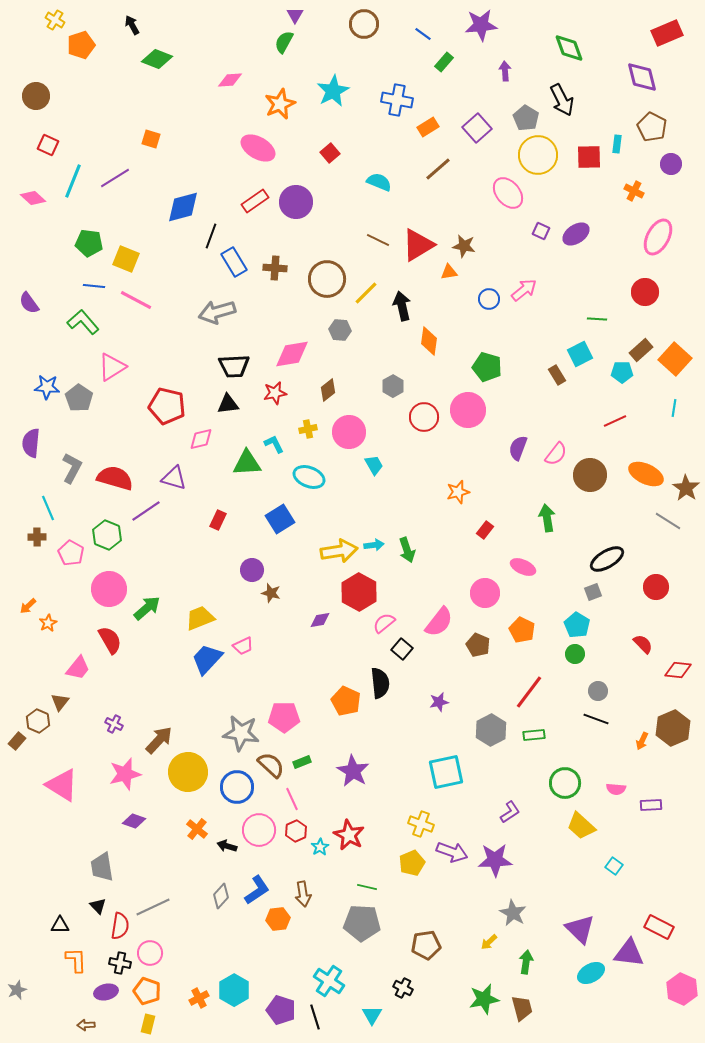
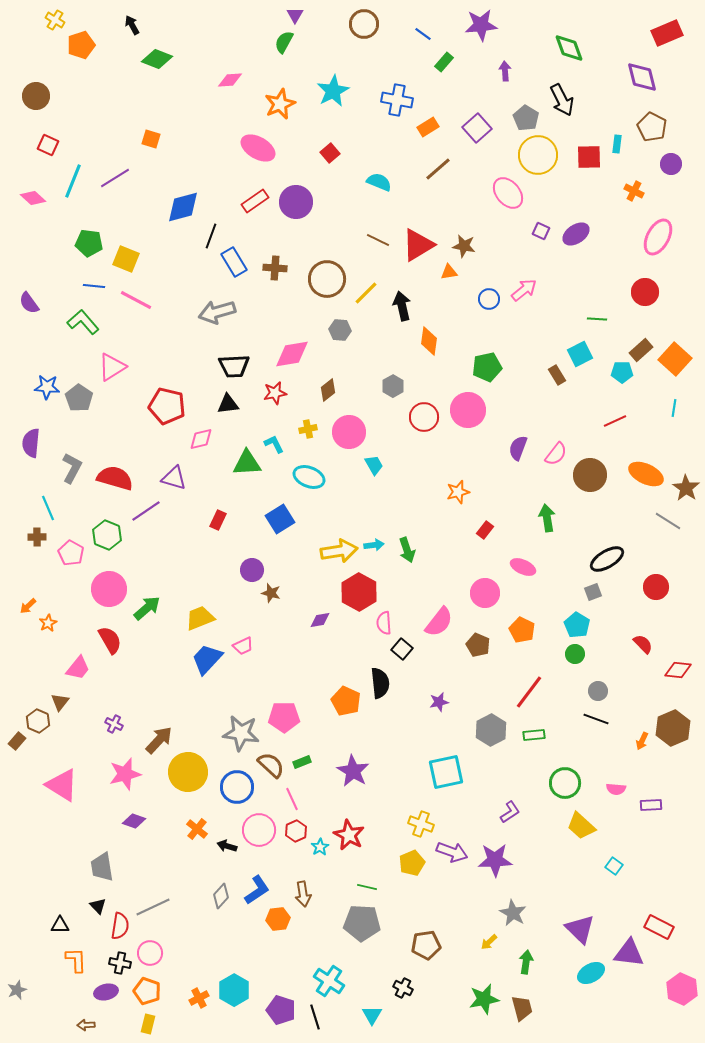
green pentagon at (487, 367): rotated 28 degrees counterclockwise
pink semicircle at (384, 623): rotated 55 degrees counterclockwise
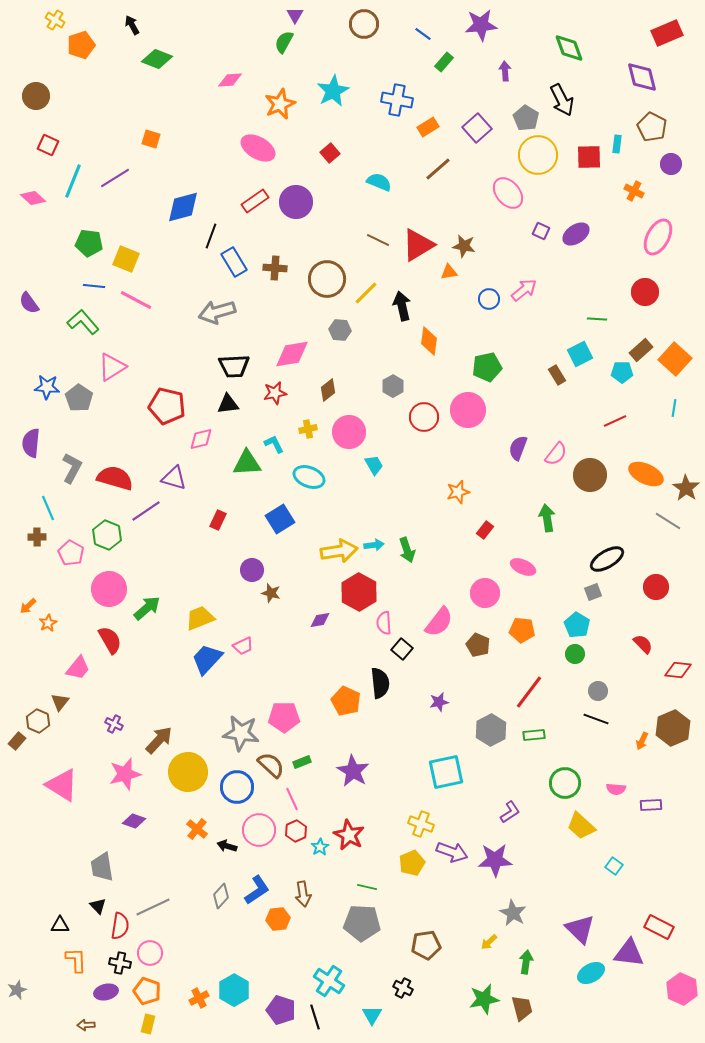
orange pentagon at (522, 630): rotated 20 degrees counterclockwise
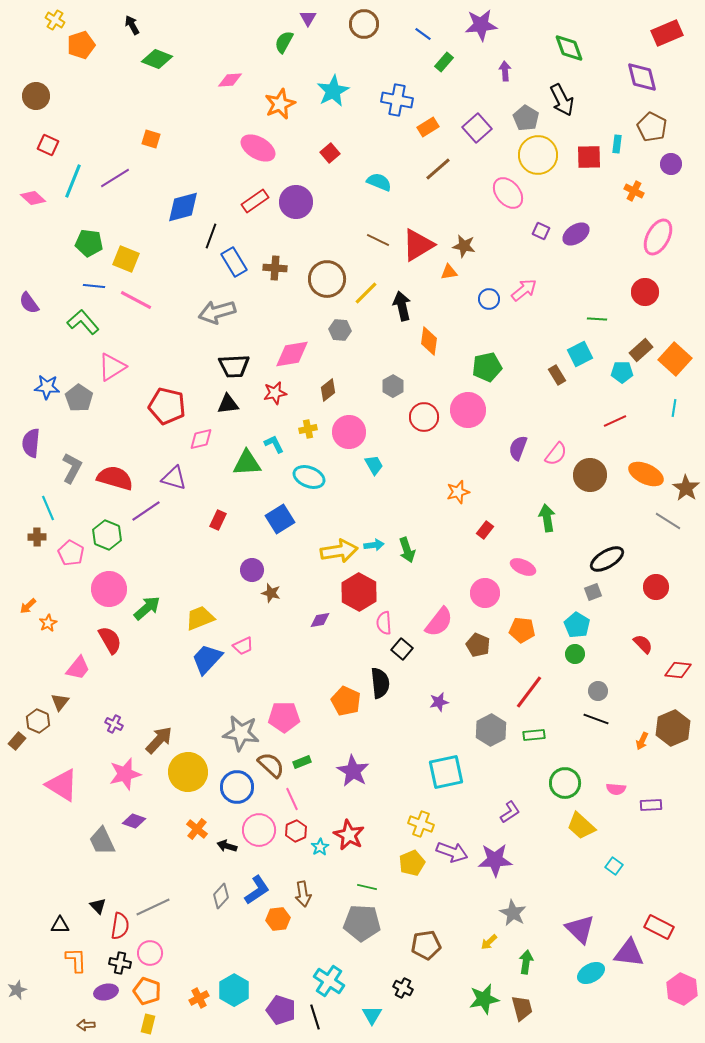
purple triangle at (295, 15): moved 13 px right, 3 px down
gray trapezoid at (102, 867): moved 26 px up; rotated 16 degrees counterclockwise
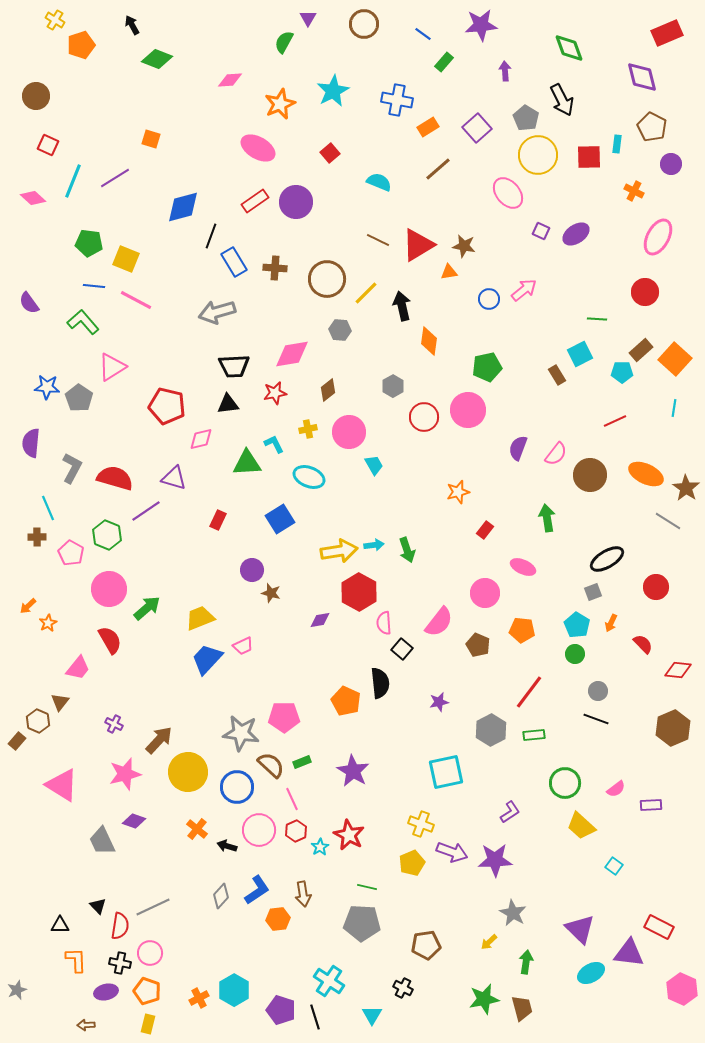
orange arrow at (642, 741): moved 31 px left, 118 px up
pink semicircle at (616, 789): rotated 42 degrees counterclockwise
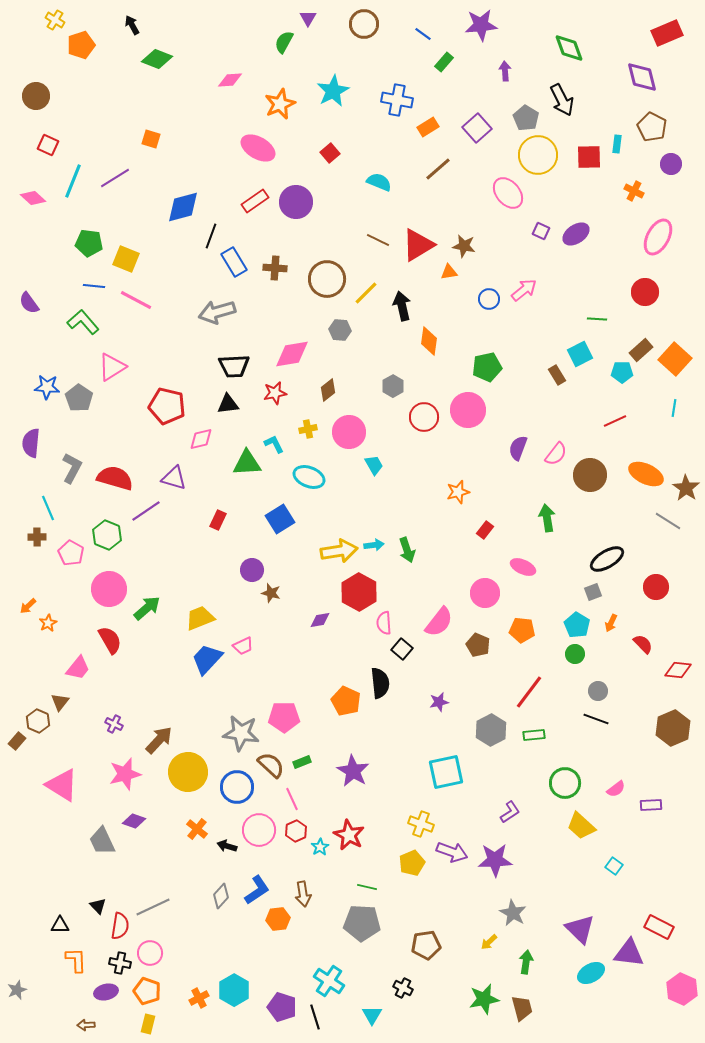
purple pentagon at (281, 1010): moved 1 px right, 3 px up
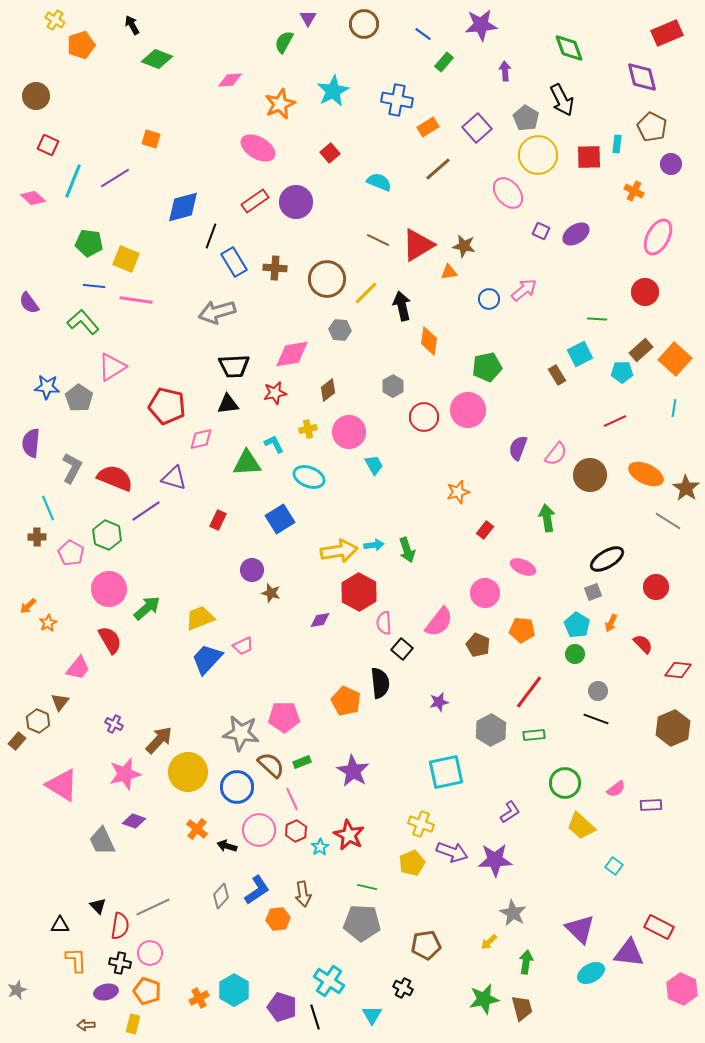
pink line at (136, 300): rotated 20 degrees counterclockwise
red semicircle at (115, 478): rotated 6 degrees clockwise
yellow rectangle at (148, 1024): moved 15 px left
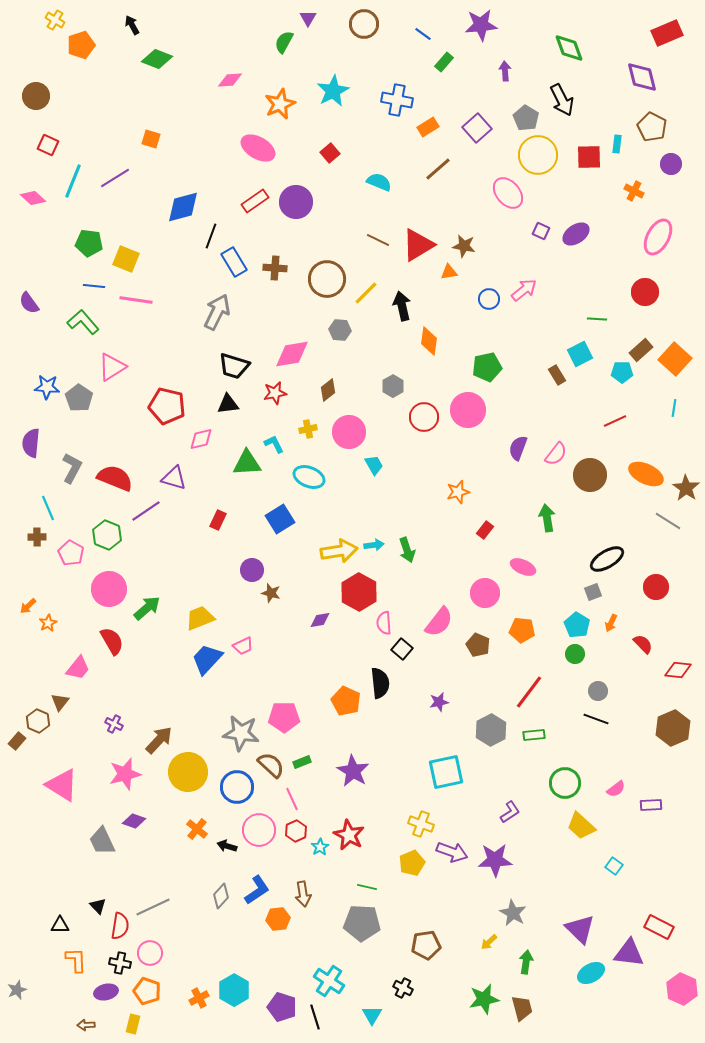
gray arrow at (217, 312): rotated 132 degrees clockwise
black trapezoid at (234, 366): rotated 20 degrees clockwise
red semicircle at (110, 640): moved 2 px right, 1 px down
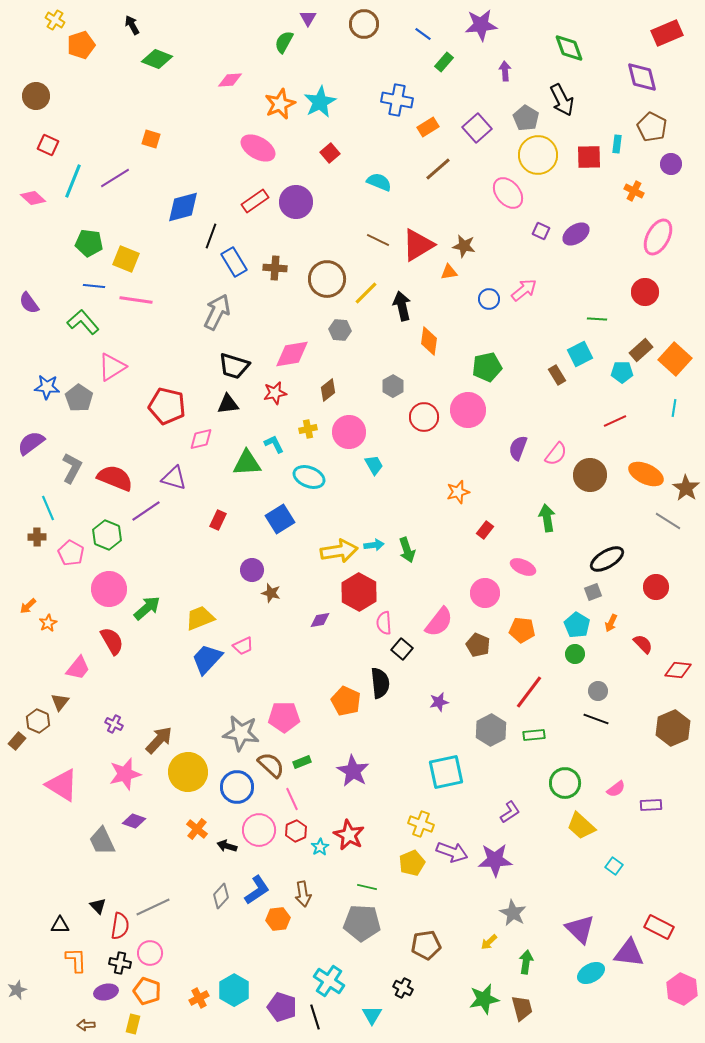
cyan star at (333, 91): moved 13 px left, 11 px down
purple semicircle at (31, 443): rotated 48 degrees clockwise
